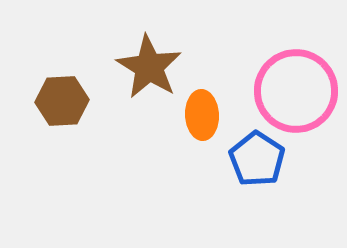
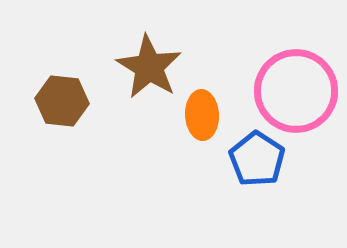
brown hexagon: rotated 9 degrees clockwise
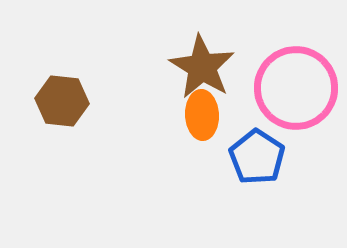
brown star: moved 53 px right
pink circle: moved 3 px up
blue pentagon: moved 2 px up
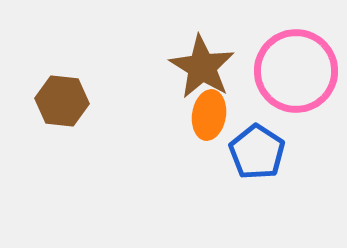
pink circle: moved 17 px up
orange ellipse: moved 7 px right; rotated 12 degrees clockwise
blue pentagon: moved 5 px up
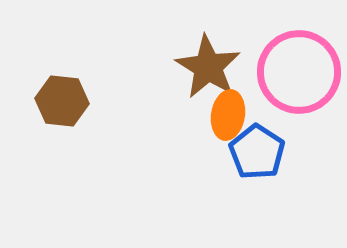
brown star: moved 6 px right
pink circle: moved 3 px right, 1 px down
orange ellipse: moved 19 px right
